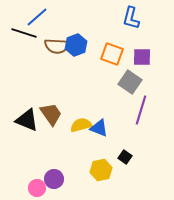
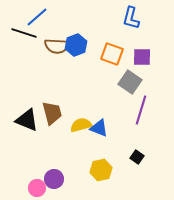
brown trapezoid: moved 1 px right, 1 px up; rotated 20 degrees clockwise
black square: moved 12 px right
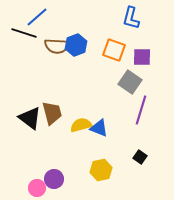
orange square: moved 2 px right, 4 px up
black triangle: moved 3 px right, 2 px up; rotated 15 degrees clockwise
black square: moved 3 px right
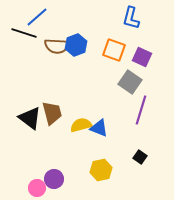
purple square: rotated 24 degrees clockwise
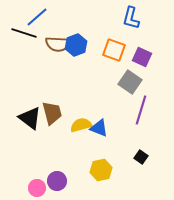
brown semicircle: moved 1 px right, 2 px up
black square: moved 1 px right
purple circle: moved 3 px right, 2 px down
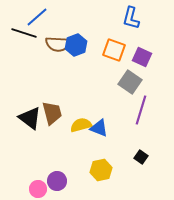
pink circle: moved 1 px right, 1 px down
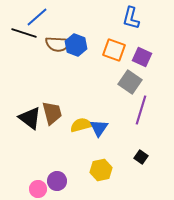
blue hexagon: rotated 20 degrees counterclockwise
blue triangle: rotated 42 degrees clockwise
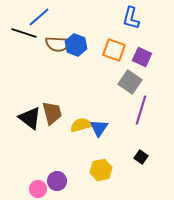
blue line: moved 2 px right
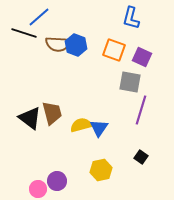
gray square: rotated 25 degrees counterclockwise
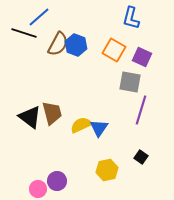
brown semicircle: rotated 65 degrees counterclockwise
orange square: rotated 10 degrees clockwise
black triangle: moved 1 px up
yellow semicircle: rotated 10 degrees counterclockwise
yellow hexagon: moved 6 px right
